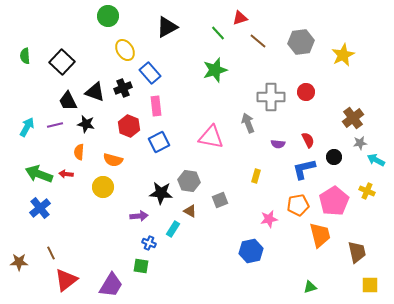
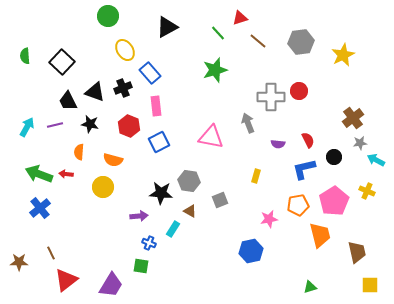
red circle at (306, 92): moved 7 px left, 1 px up
black star at (86, 124): moved 4 px right
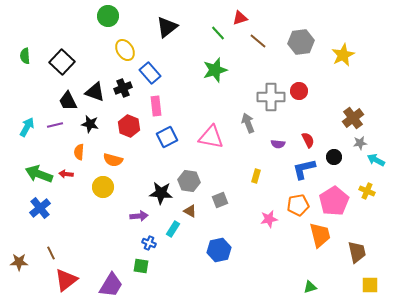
black triangle at (167, 27): rotated 10 degrees counterclockwise
blue square at (159, 142): moved 8 px right, 5 px up
blue hexagon at (251, 251): moved 32 px left, 1 px up
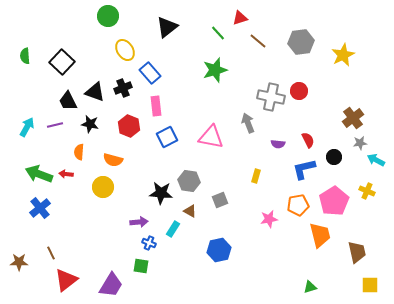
gray cross at (271, 97): rotated 12 degrees clockwise
purple arrow at (139, 216): moved 6 px down
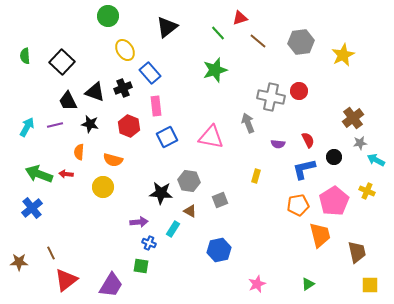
blue cross at (40, 208): moved 8 px left
pink star at (269, 219): moved 12 px left, 65 px down; rotated 12 degrees counterclockwise
green triangle at (310, 287): moved 2 px left, 3 px up; rotated 16 degrees counterclockwise
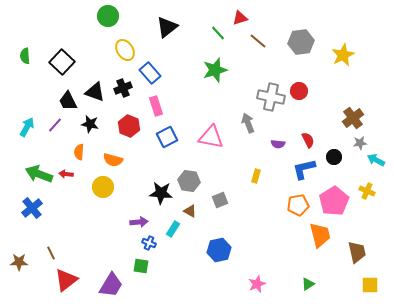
pink rectangle at (156, 106): rotated 12 degrees counterclockwise
purple line at (55, 125): rotated 35 degrees counterclockwise
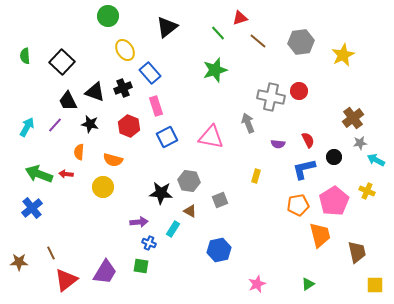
purple trapezoid at (111, 285): moved 6 px left, 13 px up
yellow square at (370, 285): moved 5 px right
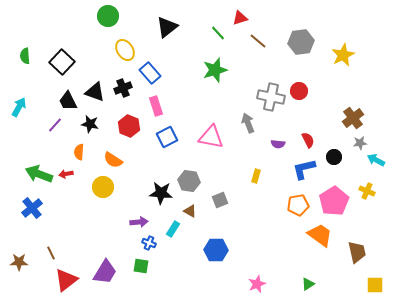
cyan arrow at (27, 127): moved 8 px left, 20 px up
orange semicircle at (113, 160): rotated 18 degrees clockwise
red arrow at (66, 174): rotated 16 degrees counterclockwise
orange trapezoid at (320, 235): rotated 40 degrees counterclockwise
blue hexagon at (219, 250): moved 3 px left; rotated 15 degrees clockwise
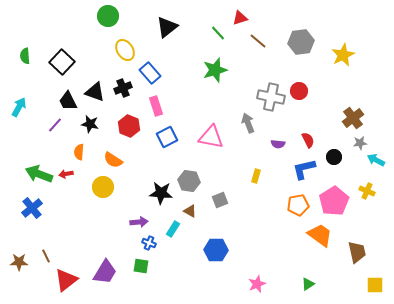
brown line at (51, 253): moved 5 px left, 3 px down
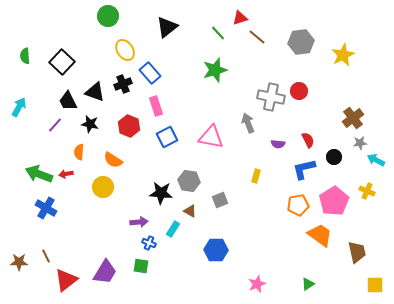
brown line at (258, 41): moved 1 px left, 4 px up
black cross at (123, 88): moved 4 px up
blue cross at (32, 208): moved 14 px right; rotated 20 degrees counterclockwise
